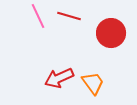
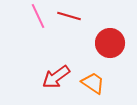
red circle: moved 1 px left, 10 px down
red arrow: moved 3 px left, 1 px up; rotated 12 degrees counterclockwise
orange trapezoid: rotated 20 degrees counterclockwise
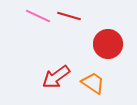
pink line: rotated 40 degrees counterclockwise
red circle: moved 2 px left, 1 px down
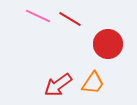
red line: moved 1 px right, 3 px down; rotated 15 degrees clockwise
red arrow: moved 2 px right, 8 px down
orange trapezoid: rotated 90 degrees clockwise
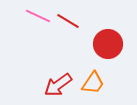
red line: moved 2 px left, 2 px down
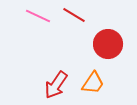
red line: moved 6 px right, 6 px up
red arrow: moved 2 px left; rotated 20 degrees counterclockwise
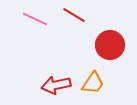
pink line: moved 3 px left, 3 px down
red circle: moved 2 px right, 1 px down
red arrow: rotated 44 degrees clockwise
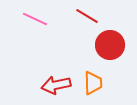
red line: moved 13 px right, 1 px down
orange trapezoid: rotated 35 degrees counterclockwise
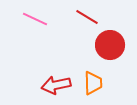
red line: moved 1 px down
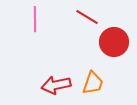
pink line: rotated 65 degrees clockwise
red circle: moved 4 px right, 3 px up
orange trapezoid: rotated 20 degrees clockwise
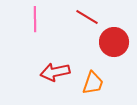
red arrow: moved 1 px left, 13 px up
